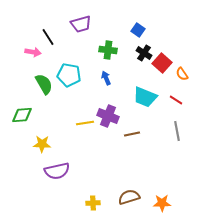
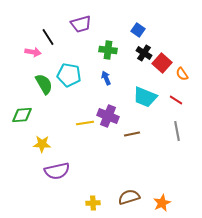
orange star: rotated 24 degrees counterclockwise
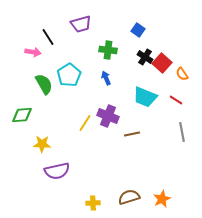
black cross: moved 1 px right, 4 px down
cyan pentagon: rotated 30 degrees clockwise
yellow line: rotated 48 degrees counterclockwise
gray line: moved 5 px right, 1 px down
orange star: moved 4 px up
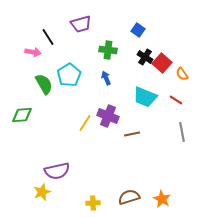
yellow star: moved 48 px down; rotated 24 degrees counterclockwise
orange star: rotated 18 degrees counterclockwise
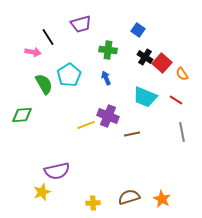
yellow line: moved 1 px right, 2 px down; rotated 36 degrees clockwise
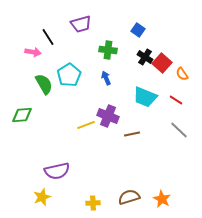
gray line: moved 3 px left, 2 px up; rotated 36 degrees counterclockwise
yellow star: moved 5 px down
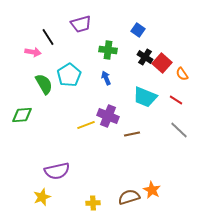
orange star: moved 10 px left, 9 px up
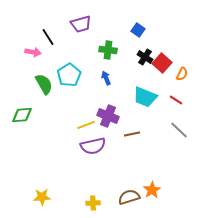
orange semicircle: rotated 120 degrees counterclockwise
purple semicircle: moved 36 px right, 25 px up
orange star: rotated 12 degrees clockwise
yellow star: rotated 18 degrees clockwise
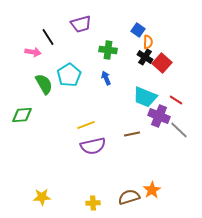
orange semicircle: moved 34 px left, 32 px up; rotated 24 degrees counterclockwise
purple cross: moved 51 px right
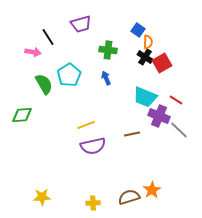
red square: rotated 18 degrees clockwise
